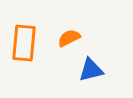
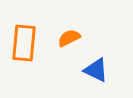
blue triangle: moved 5 px right; rotated 40 degrees clockwise
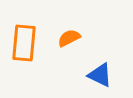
blue triangle: moved 4 px right, 5 px down
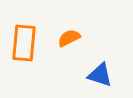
blue triangle: rotated 8 degrees counterclockwise
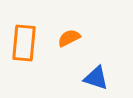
blue triangle: moved 4 px left, 3 px down
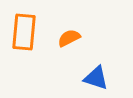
orange rectangle: moved 11 px up
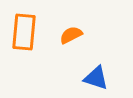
orange semicircle: moved 2 px right, 3 px up
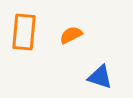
blue triangle: moved 4 px right, 1 px up
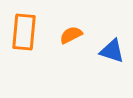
blue triangle: moved 12 px right, 26 px up
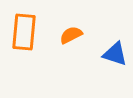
blue triangle: moved 3 px right, 3 px down
